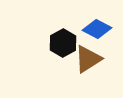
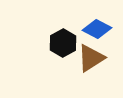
brown triangle: moved 3 px right, 1 px up
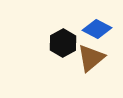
brown triangle: rotated 8 degrees counterclockwise
